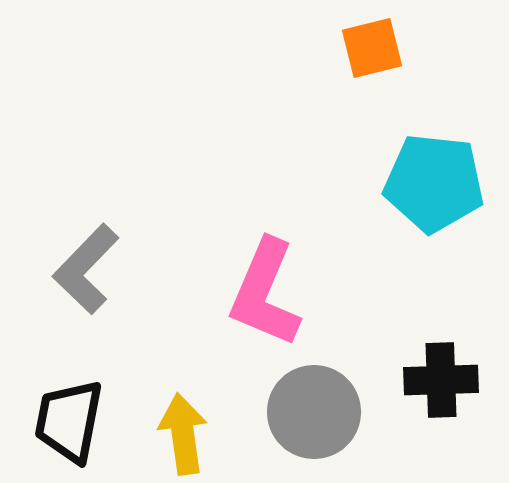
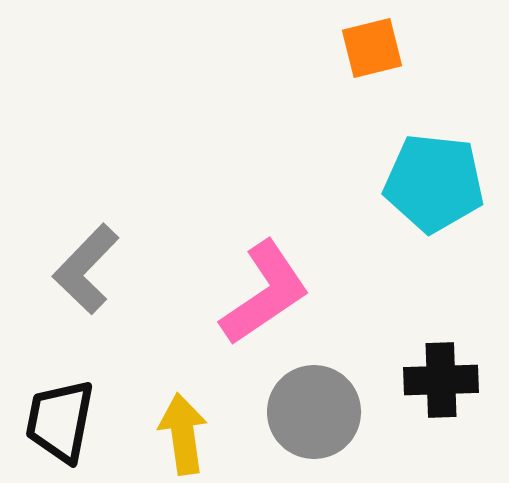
pink L-shape: rotated 147 degrees counterclockwise
black trapezoid: moved 9 px left
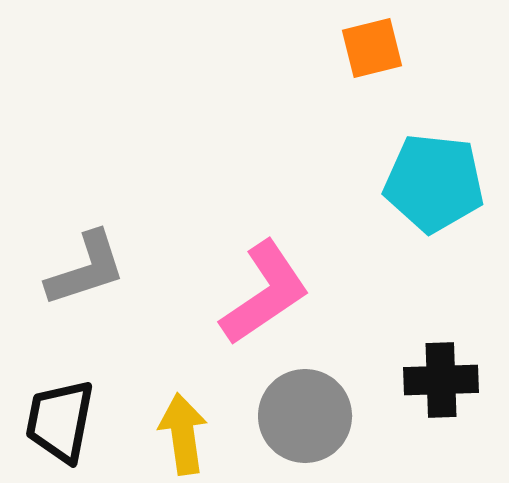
gray L-shape: rotated 152 degrees counterclockwise
gray circle: moved 9 px left, 4 px down
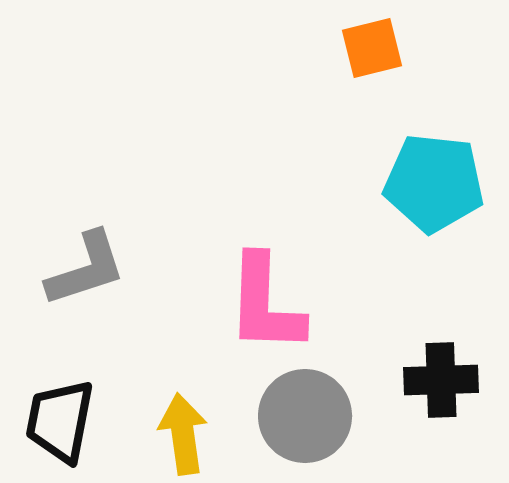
pink L-shape: moved 11 px down; rotated 126 degrees clockwise
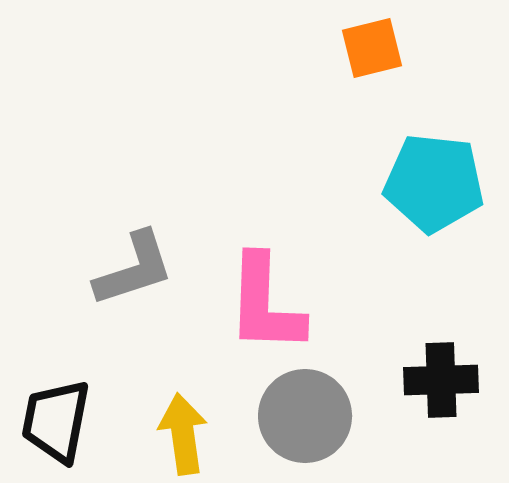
gray L-shape: moved 48 px right
black trapezoid: moved 4 px left
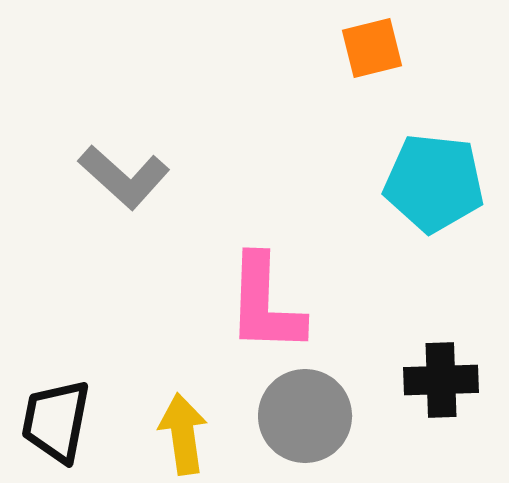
gray L-shape: moved 10 px left, 92 px up; rotated 60 degrees clockwise
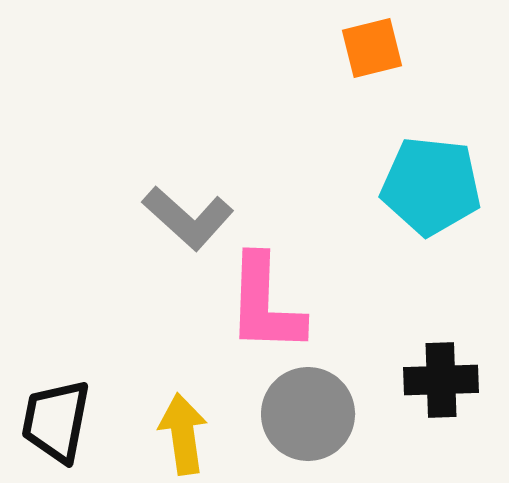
gray L-shape: moved 64 px right, 41 px down
cyan pentagon: moved 3 px left, 3 px down
gray circle: moved 3 px right, 2 px up
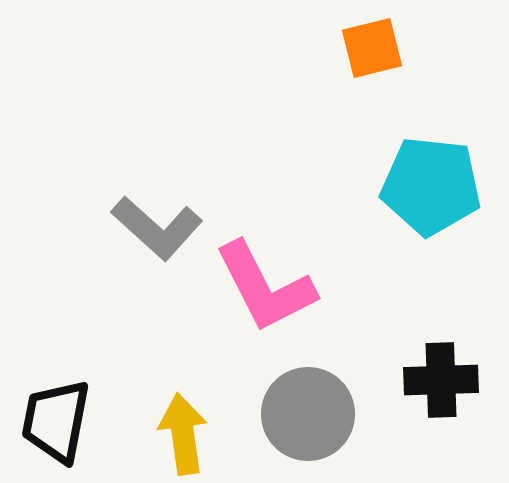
gray L-shape: moved 31 px left, 10 px down
pink L-shape: moved 17 px up; rotated 29 degrees counterclockwise
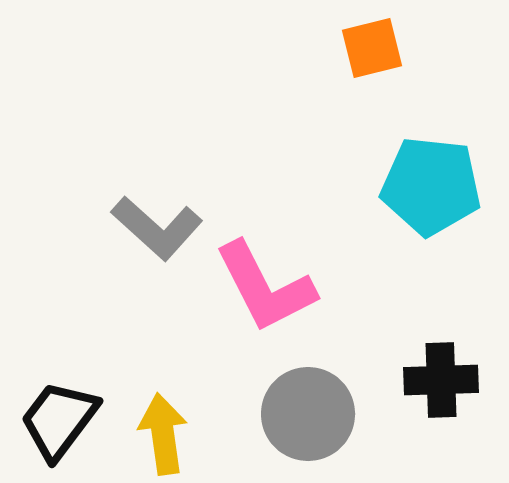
black trapezoid: moved 3 px right, 1 px up; rotated 26 degrees clockwise
yellow arrow: moved 20 px left
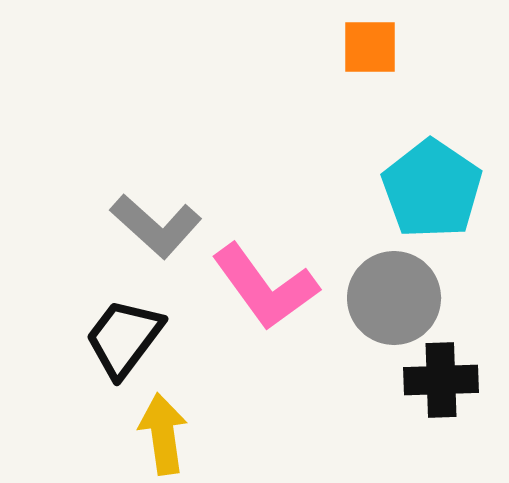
orange square: moved 2 px left, 1 px up; rotated 14 degrees clockwise
cyan pentagon: moved 1 px right, 3 px down; rotated 28 degrees clockwise
gray L-shape: moved 1 px left, 2 px up
pink L-shape: rotated 9 degrees counterclockwise
gray circle: moved 86 px right, 116 px up
black trapezoid: moved 65 px right, 82 px up
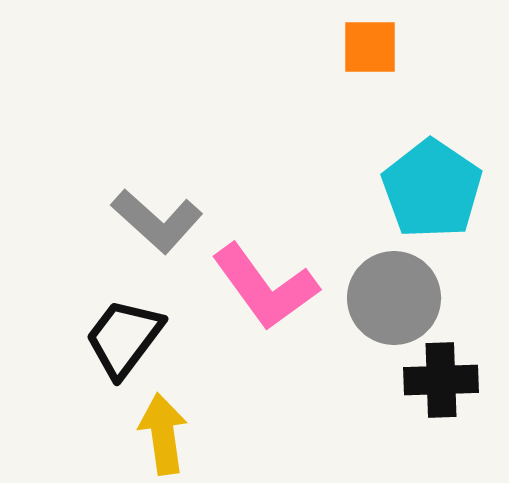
gray L-shape: moved 1 px right, 5 px up
